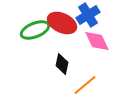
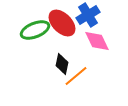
red ellipse: rotated 20 degrees clockwise
orange line: moved 9 px left, 9 px up
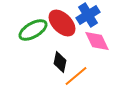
green ellipse: moved 2 px left; rotated 8 degrees counterclockwise
black diamond: moved 2 px left, 2 px up
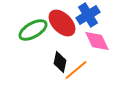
orange line: moved 6 px up
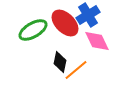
red ellipse: moved 3 px right
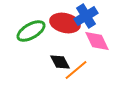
blue cross: moved 2 px left, 1 px down
red ellipse: rotated 32 degrees counterclockwise
green ellipse: moved 2 px left, 1 px down
black diamond: rotated 40 degrees counterclockwise
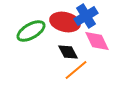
red ellipse: moved 1 px up
black diamond: moved 8 px right, 10 px up
